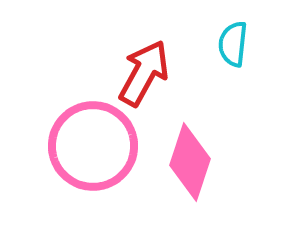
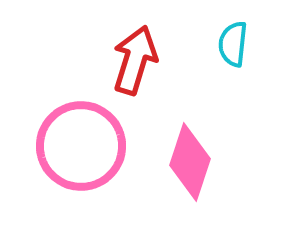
red arrow: moved 9 px left, 13 px up; rotated 12 degrees counterclockwise
pink circle: moved 12 px left
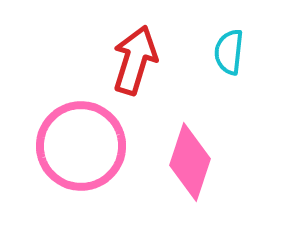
cyan semicircle: moved 4 px left, 8 px down
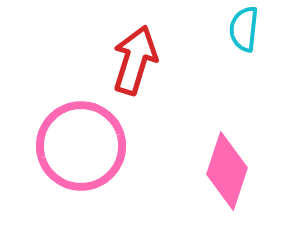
cyan semicircle: moved 15 px right, 23 px up
pink diamond: moved 37 px right, 9 px down
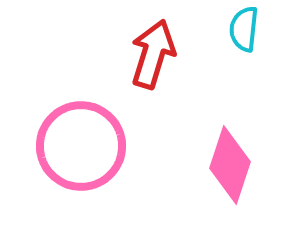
red arrow: moved 18 px right, 6 px up
pink diamond: moved 3 px right, 6 px up
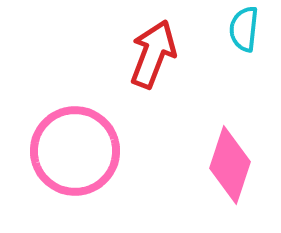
red arrow: rotated 4 degrees clockwise
pink circle: moved 6 px left, 5 px down
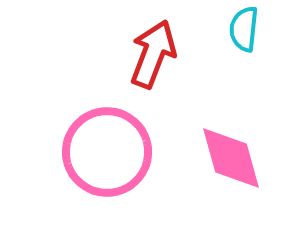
pink circle: moved 32 px right, 1 px down
pink diamond: moved 1 px right, 7 px up; rotated 34 degrees counterclockwise
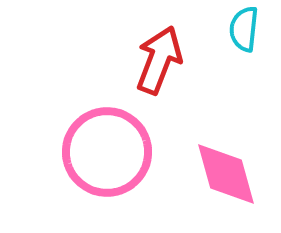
red arrow: moved 6 px right, 6 px down
pink diamond: moved 5 px left, 16 px down
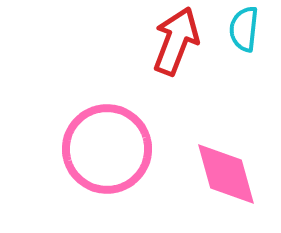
red arrow: moved 17 px right, 19 px up
pink circle: moved 3 px up
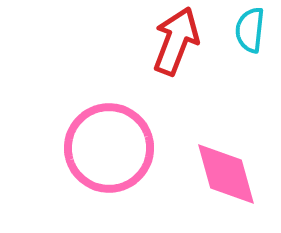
cyan semicircle: moved 6 px right, 1 px down
pink circle: moved 2 px right, 1 px up
